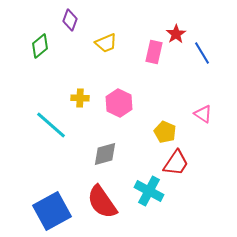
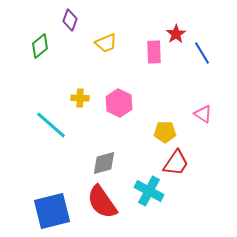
pink rectangle: rotated 15 degrees counterclockwise
yellow pentagon: rotated 25 degrees counterclockwise
gray diamond: moved 1 px left, 9 px down
blue square: rotated 15 degrees clockwise
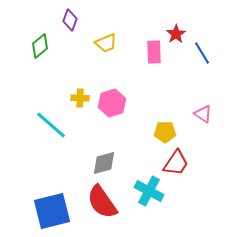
pink hexagon: moved 7 px left; rotated 16 degrees clockwise
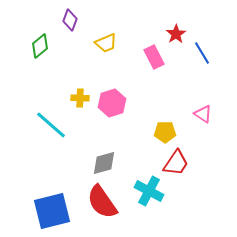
pink rectangle: moved 5 px down; rotated 25 degrees counterclockwise
